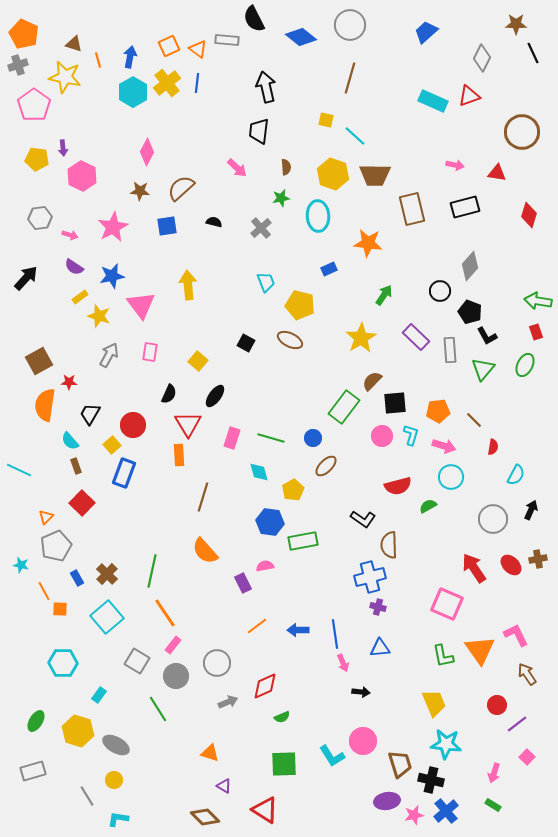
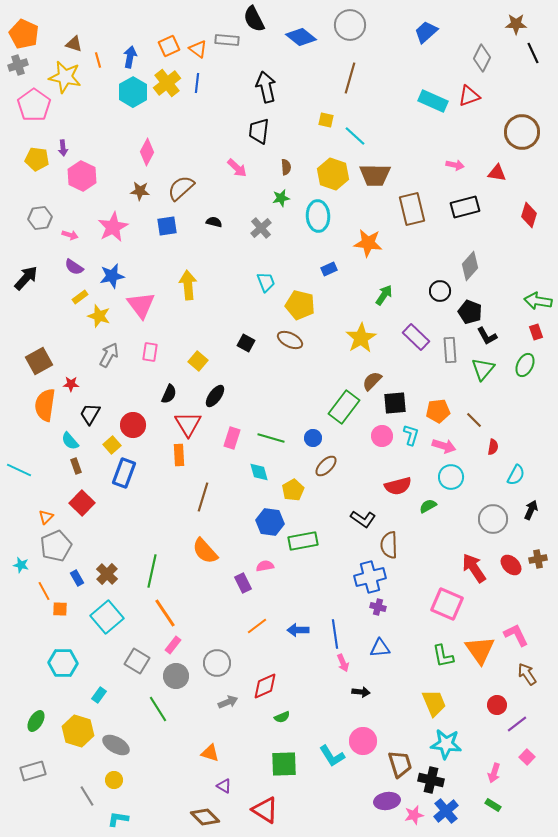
red star at (69, 382): moved 2 px right, 2 px down
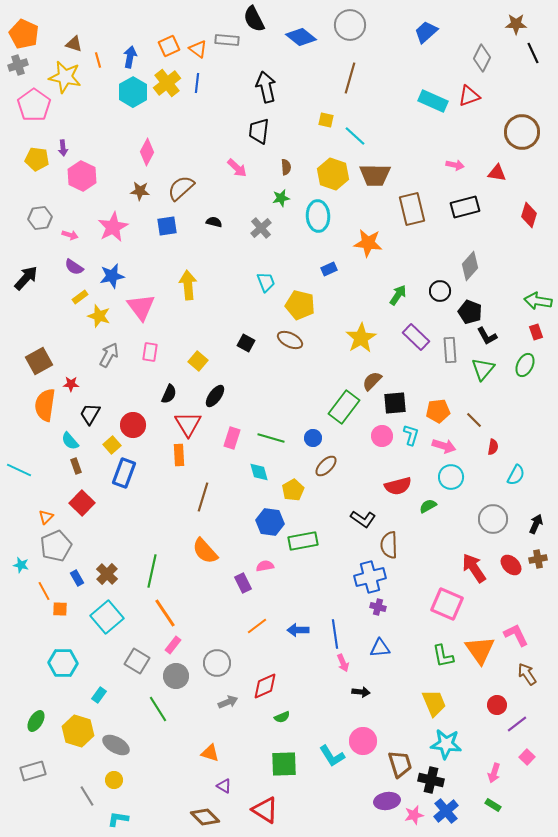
green arrow at (384, 295): moved 14 px right
pink triangle at (141, 305): moved 2 px down
black arrow at (531, 510): moved 5 px right, 14 px down
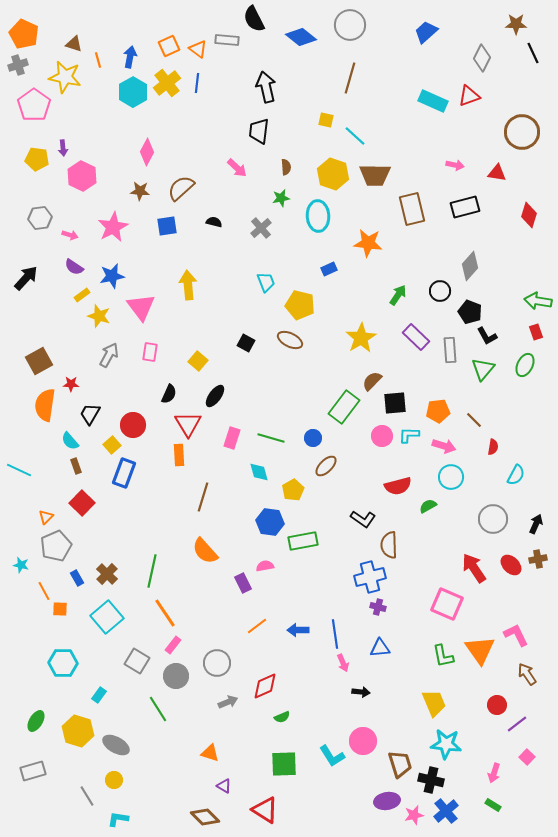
yellow rectangle at (80, 297): moved 2 px right, 2 px up
cyan L-shape at (411, 435): moved 2 px left; rotated 105 degrees counterclockwise
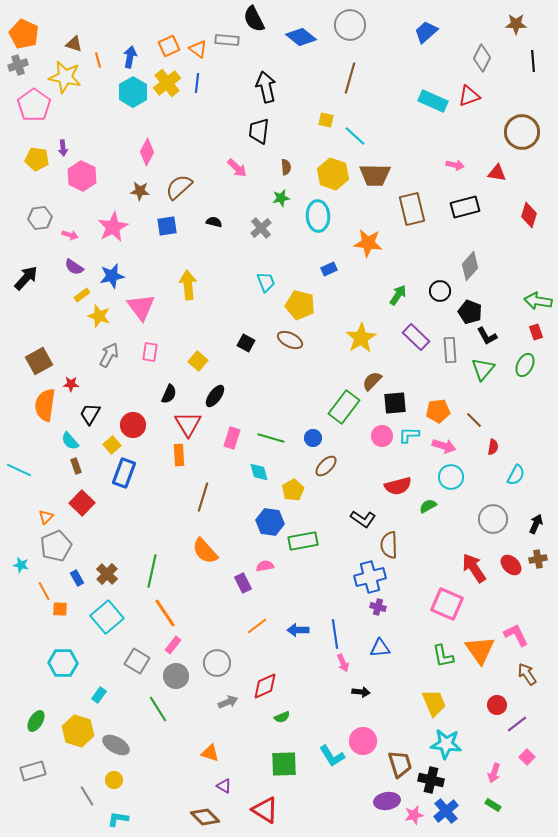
black line at (533, 53): moved 8 px down; rotated 20 degrees clockwise
brown semicircle at (181, 188): moved 2 px left, 1 px up
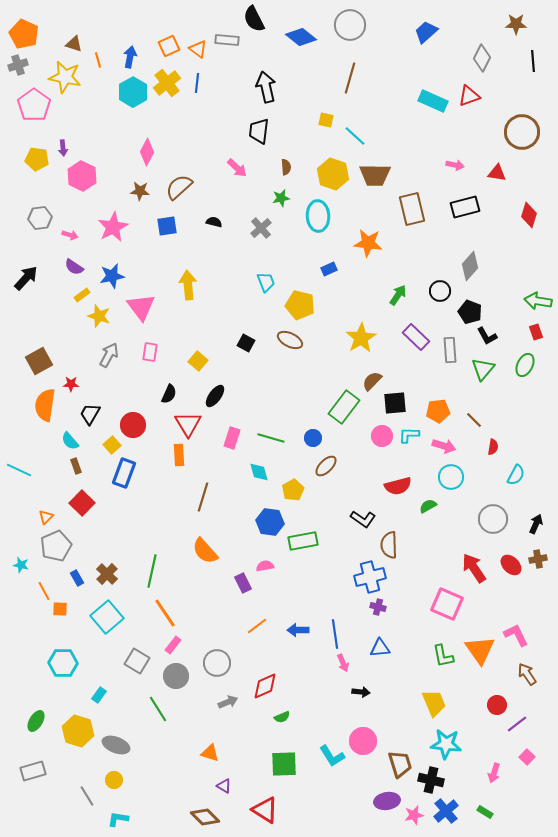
gray ellipse at (116, 745): rotated 8 degrees counterclockwise
green rectangle at (493, 805): moved 8 px left, 7 px down
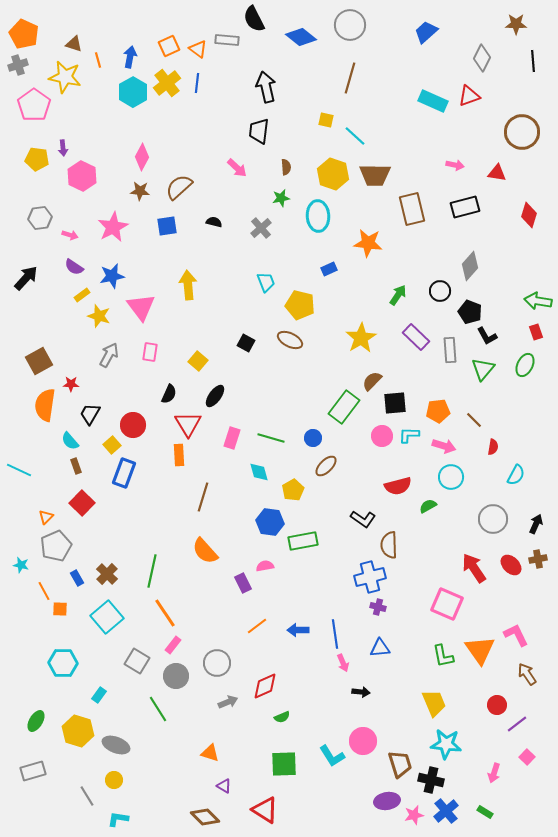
pink diamond at (147, 152): moved 5 px left, 5 px down
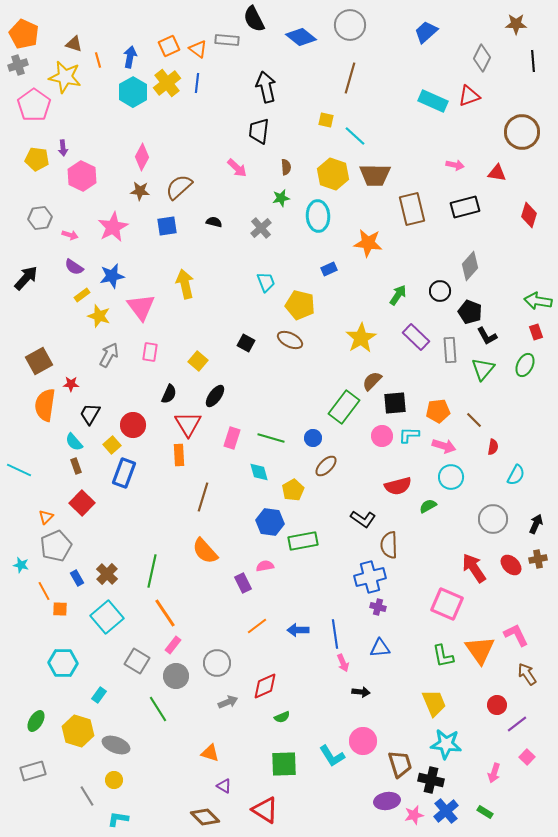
yellow arrow at (188, 285): moved 3 px left, 1 px up; rotated 8 degrees counterclockwise
cyan semicircle at (70, 441): moved 4 px right, 1 px down
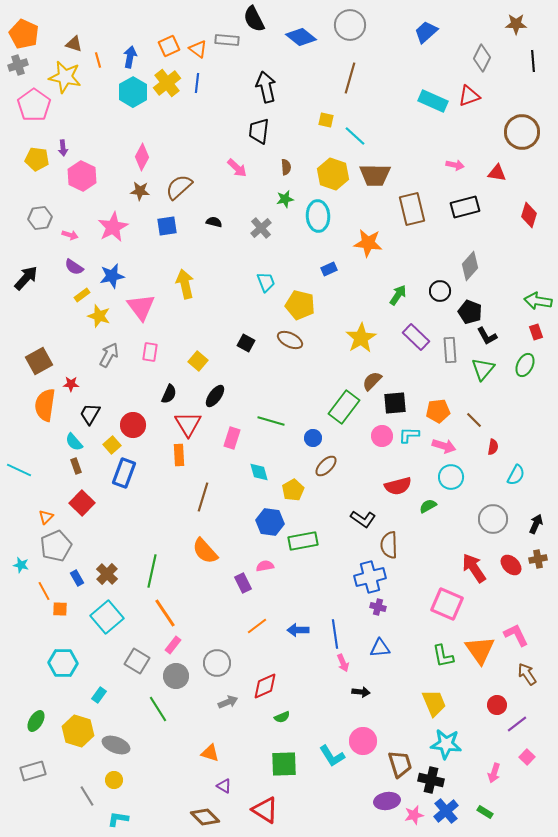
green star at (281, 198): moved 4 px right, 1 px down
green line at (271, 438): moved 17 px up
